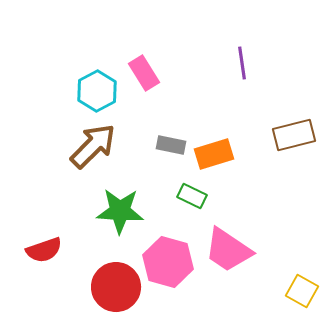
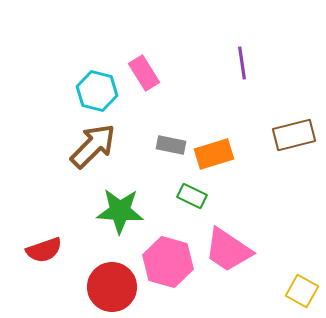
cyan hexagon: rotated 18 degrees counterclockwise
red circle: moved 4 px left
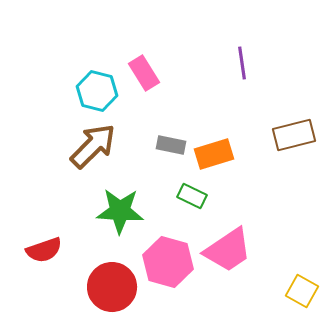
pink trapezoid: rotated 68 degrees counterclockwise
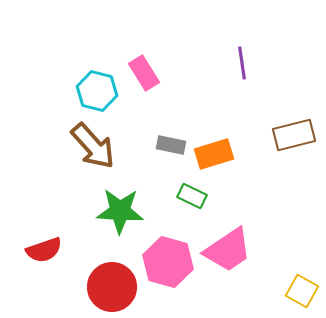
brown arrow: rotated 93 degrees clockwise
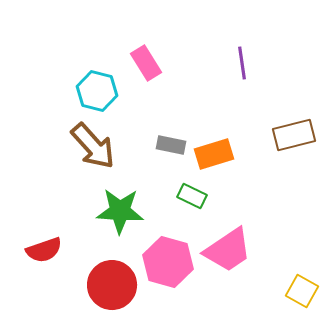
pink rectangle: moved 2 px right, 10 px up
red circle: moved 2 px up
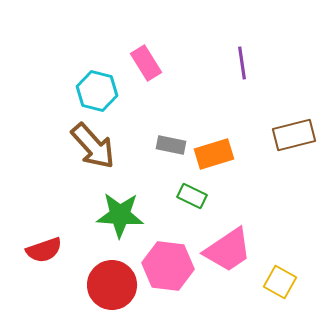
green star: moved 4 px down
pink hexagon: moved 4 px down; rotated 9 degrees counterclockwise
yellow square: moved 22 px left, 9 px up
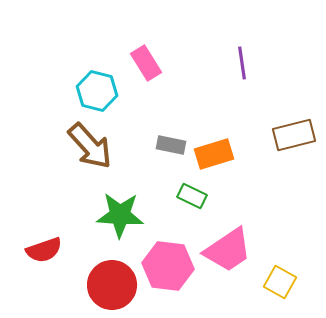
brown arrow: moved 3 px left
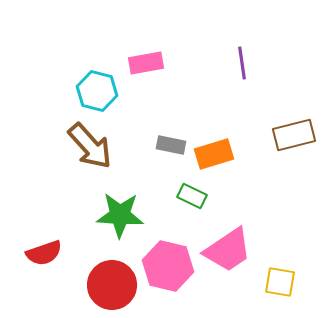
pink rectangle: rotated 68 degrees counterclockwise
red semicircle: moved 3 px down
pink hexagon: rotated 6 degrees clockwise
yellow square: rotated 20 degrees counterclockwise
